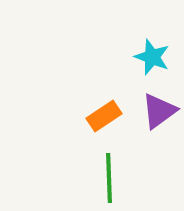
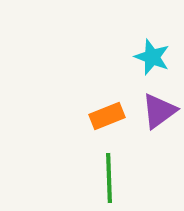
orange rectangle: moved 3 px right; rotated 12 degrees clockwise
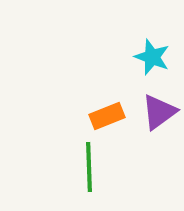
purple triangle: moved 1 px down
green line: moved 20 px left, 11 px up
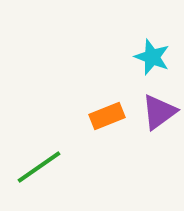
green line: moved 50 px left; rotated 57 degrees clockwise
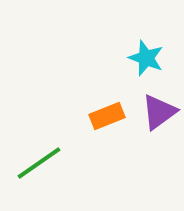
cyan star: moved 6 px left, 1 px down
green line: moved 4 px up
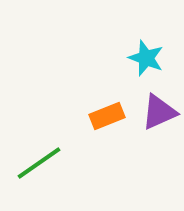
purple triangle: rotated 12 degrees clockwise
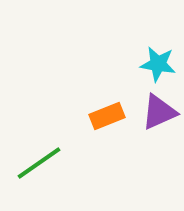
cyan star: moved 12 px right, 6 px down; rotated 12 degrees counterclockwise
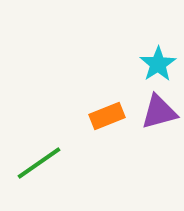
cyan star: rotated 30 degrees clockwise
purple triangle: rotated 9 degrees clockwise
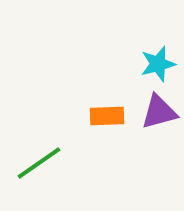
cyan star: rotated 18 degrees clockwise
orange rectangle: rotated 20 degrees clockwise
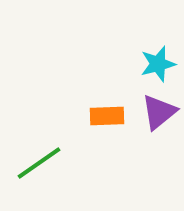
purple triangle: rotated 24 degrees counterclockwise
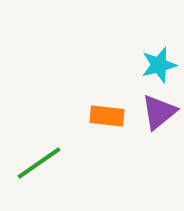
cyan star: moved 1 px right, 1 px down
orange rectangle: rotated 8 degrees clockwise
